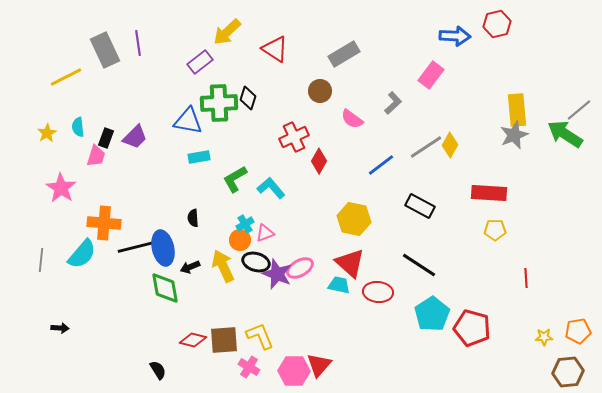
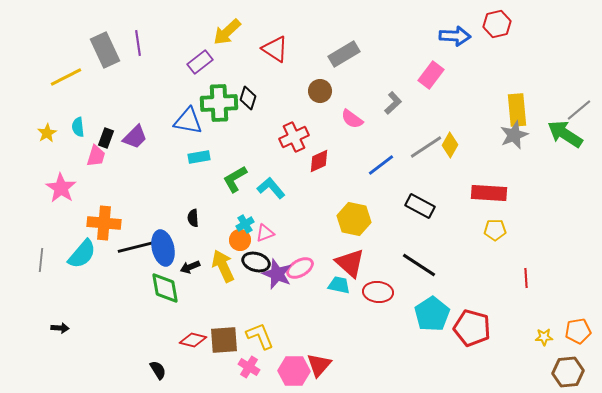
red diamond at (319, 161): rotated 35 degrees clockwise
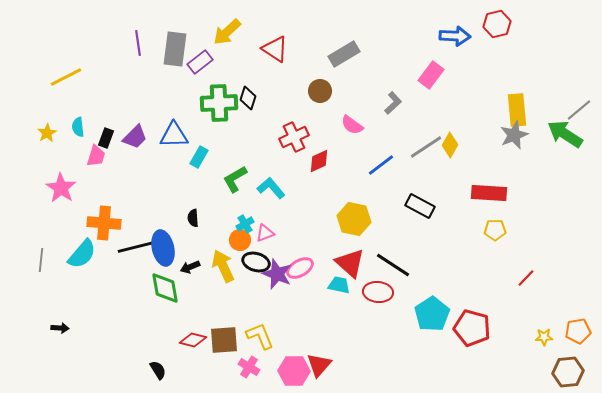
gray rectangle at (105, 50): moved 70 px right, 1 px up; rotated 32 degrees clockwise
pink semicircle at (352, 119): moved 6 px down
blue triangle at (188, 121): moved 14 px left, 14 px down; rotated 12 degrees counterclockwise
cyan rectangle at (199, 157): rotated 50 degrees counterclockwise
black line at (419, 265): moved 26 px left
red line at (526, 278): rotated 48 degrees clockwise
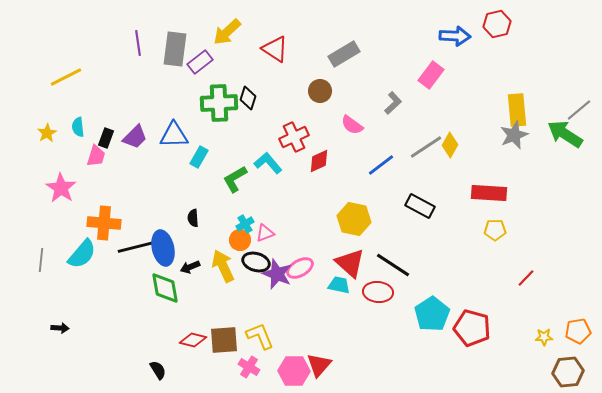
cyan L-shape at (271, 188): moved 3 px left, 25 px up
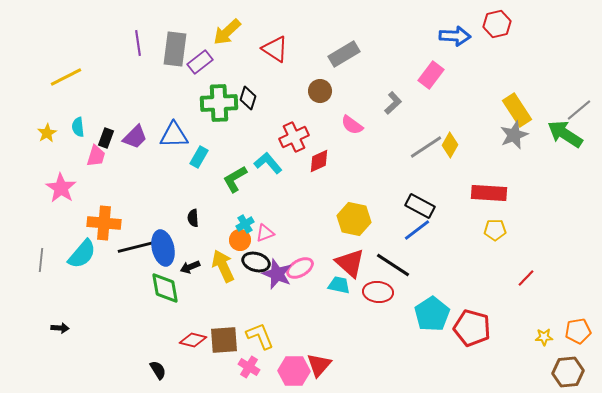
yellow rectangle at (517, 110): rotated 28 degrees counterclockwise
blue line at (381, 165): moved 36 px right, 65 px down
